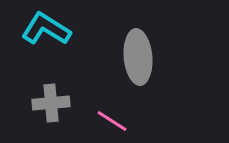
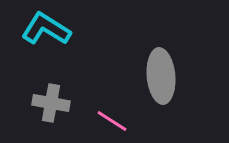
gray ellipse: moved 23 px right, 19 px down
gray cross: rotated 15 degrees clockwise
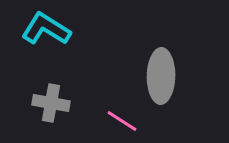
gray ellipse: rotated 6 degrees clockwise
pink line: moved 10 px right
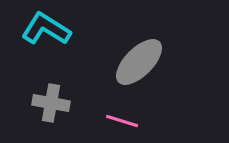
gray ellipse: moved 22 px left, 14 px up; rotated 44 degrees clockwise
pink line: rotated 16 degrees counterclockwise
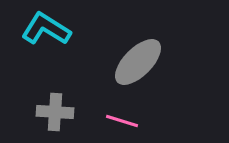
gray ellipse: moved 1 px left
gray cross: moved 4 px right, 9 px down; rotated 6 degrees counterclockwise
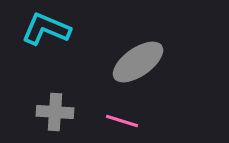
cyan L-shape: rotated 9 degrees counterclockwise
gray ellipse: rotated 10 degrees clockwise
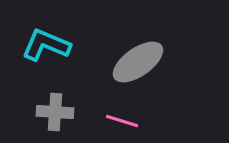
cyan L-shape: moved 16 px down
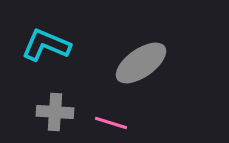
gray ellipse: moved 3 px right, 1 px down
pink line: moved 11 px left, 2 px down
